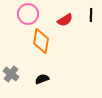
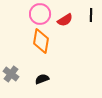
pink circle: moved 12 px right
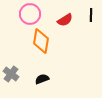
pink circle: moved 10 px left
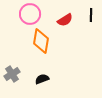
gray cross: moved 1 px right; rotated 21 degrees clockwise
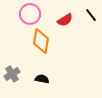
black line: rotated 40 degrees counterclockwise
black semicircle: rotated 32 degrees clockwise
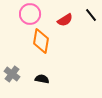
gray cross: rotated 21 degrees counterclockwise
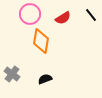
red semicircle: moved 2 px left, 2 px up
black semicircle: moved 3 px right; rotated 32 degrees counterclockwise
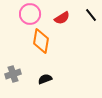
red semicircle: moved 1 px left
gray cross: moved 1 px right; rotated 35 degrees clockwise
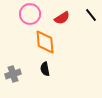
orange diamond: moved 4 px right, 1 px down; rotated 15 degrees counterclockwise
black semicircle: moved 10 px up; rotated 80 degrees counterclockwise
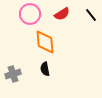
red semicircle: moved 4 px up
